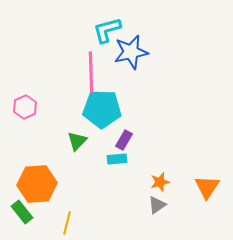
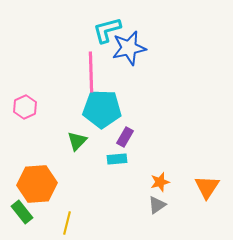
blue star: moved 2 px left, 4 px up
purple rectangle: moved 1 px right, 3 px up
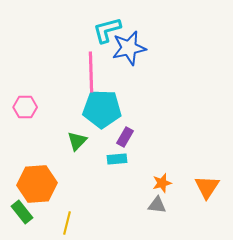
pink hexagon: rotated 25 degrees clockwise
orange star: moved 2 px right, 1 px down
gray triangle: rotated 42 degrees clockwise
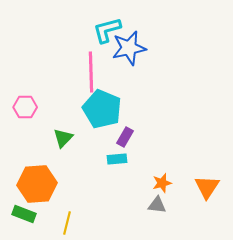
cyan pentagon: rotated 21 degrees clockwise
green triangle: moved 14 px left, 3 px up
green rectangle: moved 2 px right, 2 px down; rotated 30 degrees counterclockwise
